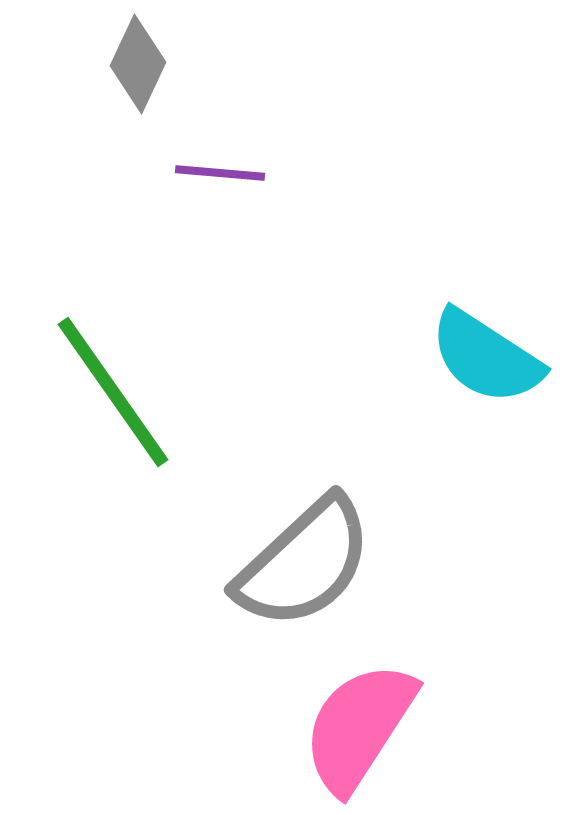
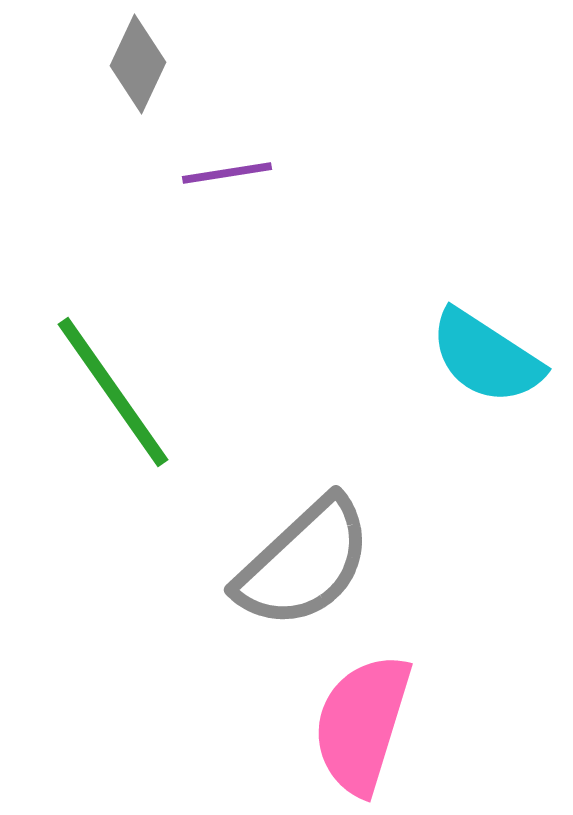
purple line: moved 7 px right; rotated 14 degrees counterclockwise
pink semicircle: moved 3 px right, 3 px up; rotated 16 degrees counterclockwise
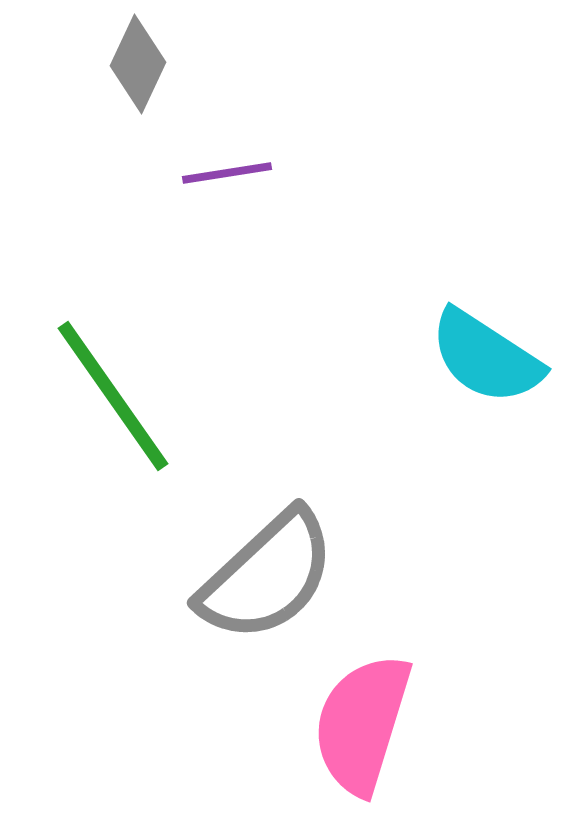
green line: moved 4 px down
gray semicircle: moved 37 px left, 13 px down
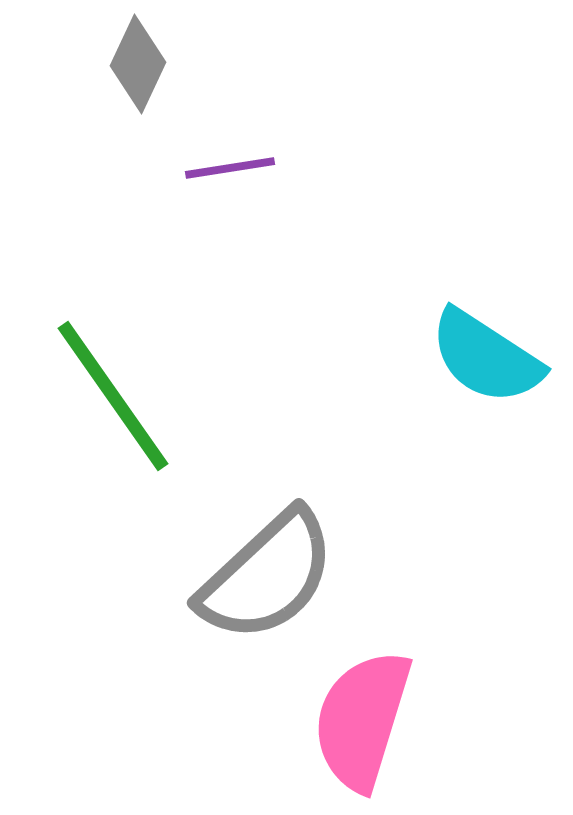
purple line: moved 3 px right, 5 px up
pink semicircle: moved 4 px up
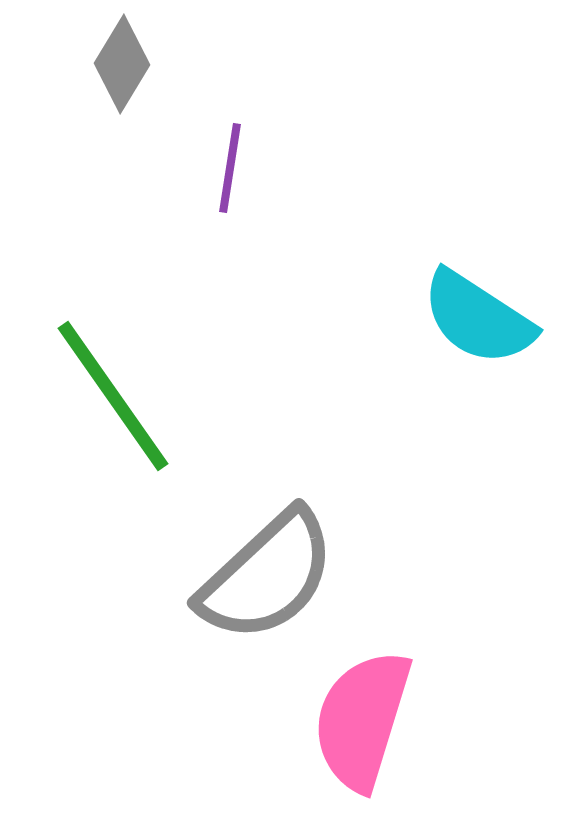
gray diamond: moved 16 px left; rotated 6 degrees clockwise
purple line: rotated 72 degrees counterclockwise
cyan semicircle: moved 8 px left, 39 px up
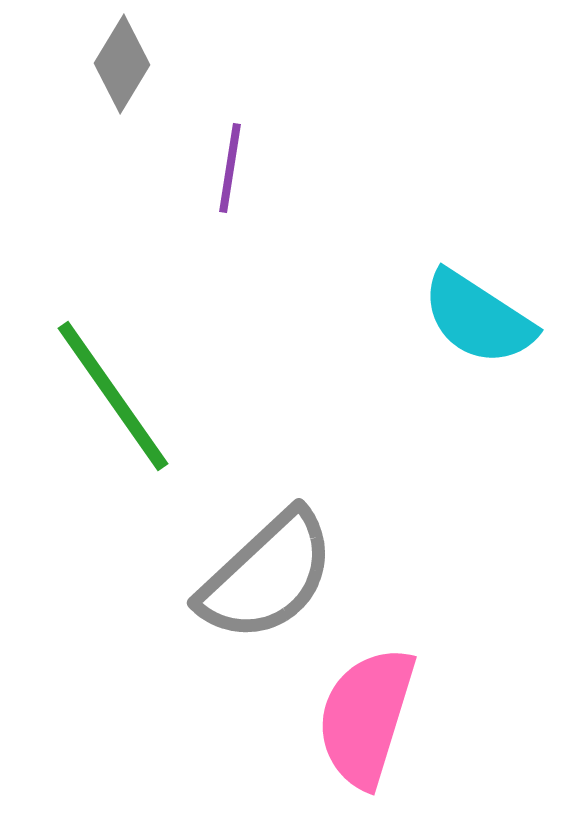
pink semicircle: moved 4 px right, 3 px up
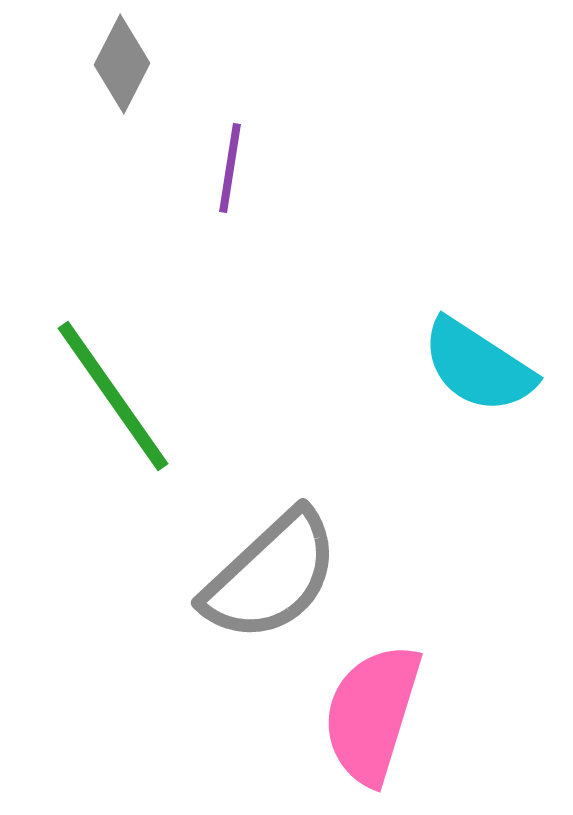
gray diamond: rotated 4 degrees counterclockwise
cyan semicircle: moved 48 px down
gray semicircle: moved 4 px right
pink semicircle: moved 6 px right, 3 px up
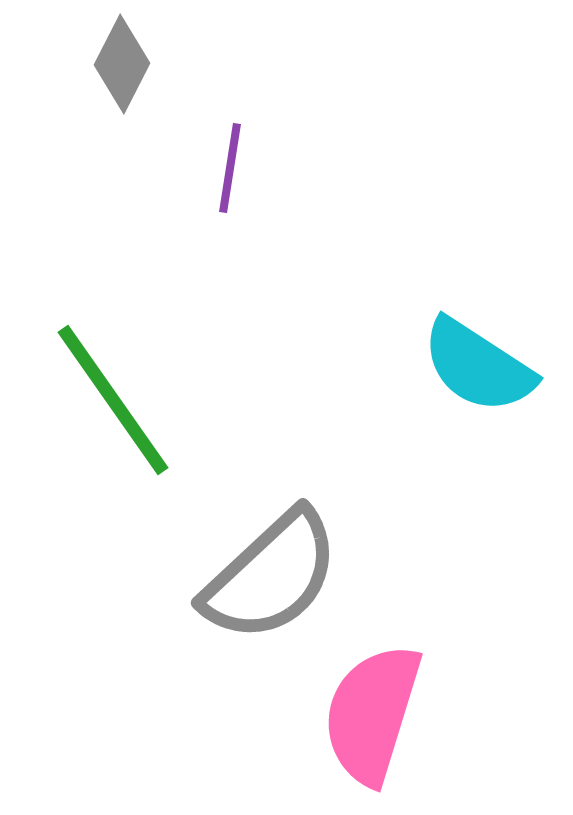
green line: moved 4 px down
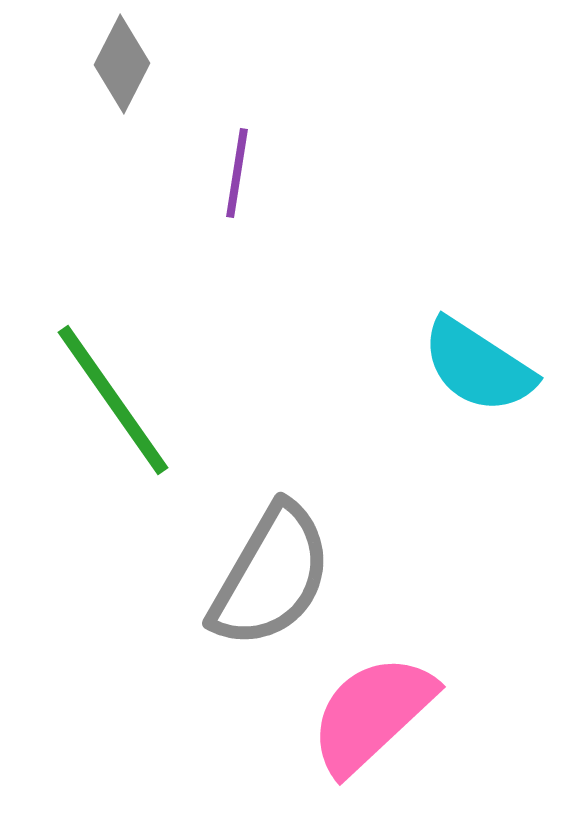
purple line: moved 7 px right, 5 px down
gray semicircle: rotated 17 degrees counterclockwise
pink semicircle: rotated 30 degrees clockwise
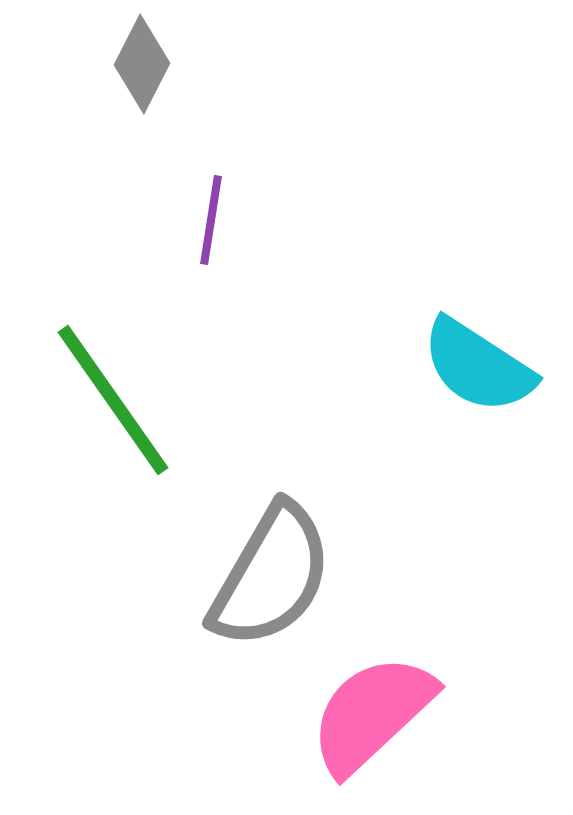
gray diamond: moved 20 px right
purple line: moved 26 px left, 47 px down
